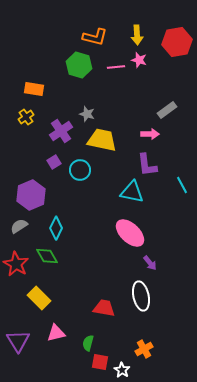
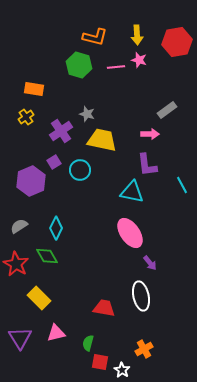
purple hexagon: moved 14 px up
pink ellipse: rotated 12 degrees clockwise
purple triangle: moved 2 px right, 3 px up
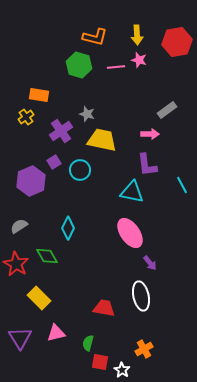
orange rectangle: moved 5 px right, 6 px down
cyan diamond: moved 12 px right
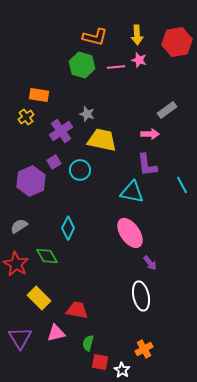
green hexagon: moved 3 px right
red trapezoid: moved 27 px left, 2 px down
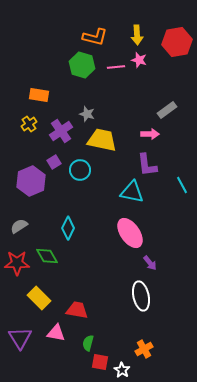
yellow cross: moved 3 px right, 7 px down
red star: moved 1 px right, 1 px up; rotated 30 degrees counterclockwise
pink triangle: rotated 24 degrees clockwise
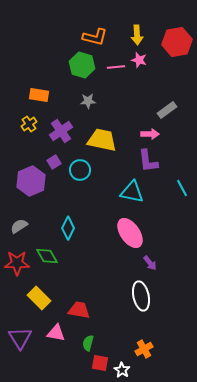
gray star: moved 1 px right, 13 px up; rotated 21 degrees counterclockwise
purple L-shape: moved 1 px right, 4 px up
cyan line: moved 3 px down
red trapezoid: moved 2 px right
red square: moved 1 px down
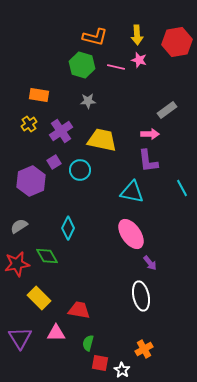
pink line: rotated 18 degrees clockwise
pink ellipse: moved 1 px right, 1 px down
red star: moved 1 px down; rotated 10 degrees counterclockwise
pink triangle: rotated 12 degrees counterclockwise
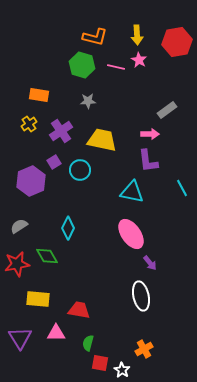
pink star: rotated 14 degrees clockwise
yellow rectangle: moved 1 px left, 1 px down; rotated 40 degrees counterclockwise
